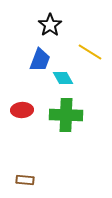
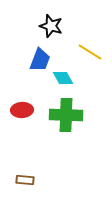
black star: moved 1 px right, 1 px down; rotated 20 degrees counterclockwise
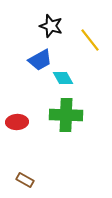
yellow line: moved 12 px up; rotated 20 degrees clockwise
blue trapezoid: rotated 40 degrees clockwise
red ellipse: moved 5 px left, 12 px down
brown rectangle: rotated 24 degrees clockwise
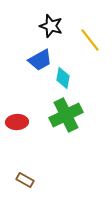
cyan diamond: rotated 40 degrees clockwise
green cross: rotated 28 degrees counterclockwise
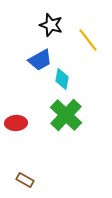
black star: moved 1 px up
yellow line: moved 2 px left
cyan diamond: moved 1 px left, 1 px down
green cross: rotated 20 degrees counterclockwise
red ellipse: moved 1 px left, 1 px down
